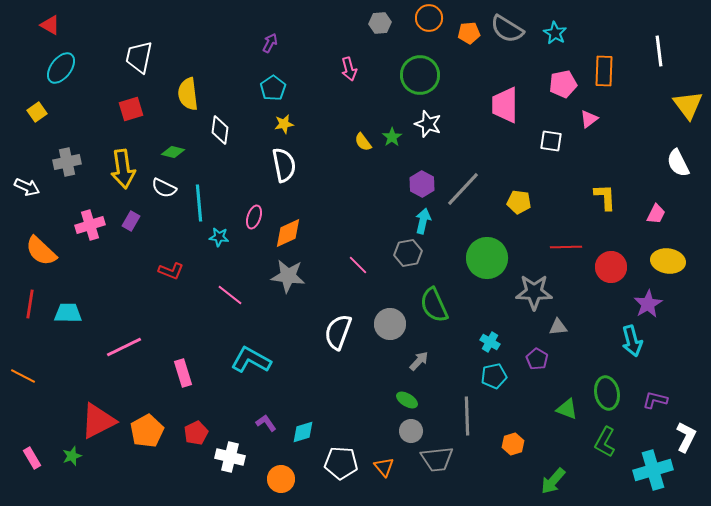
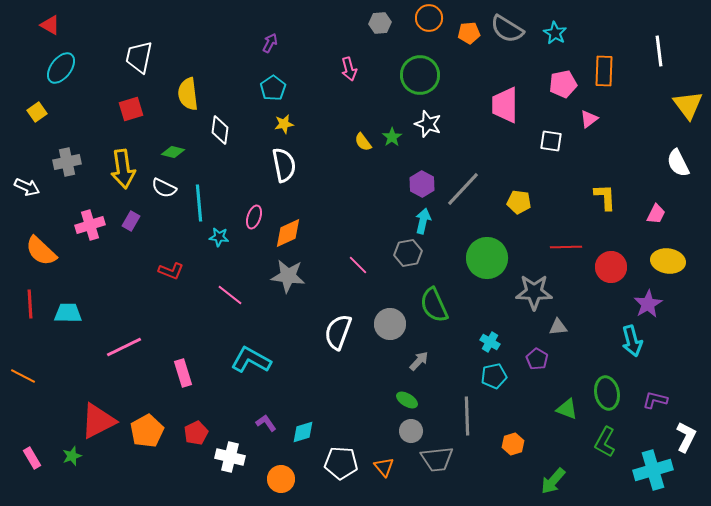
red line at (30, 304): rotated 12 degrees counterclockwise
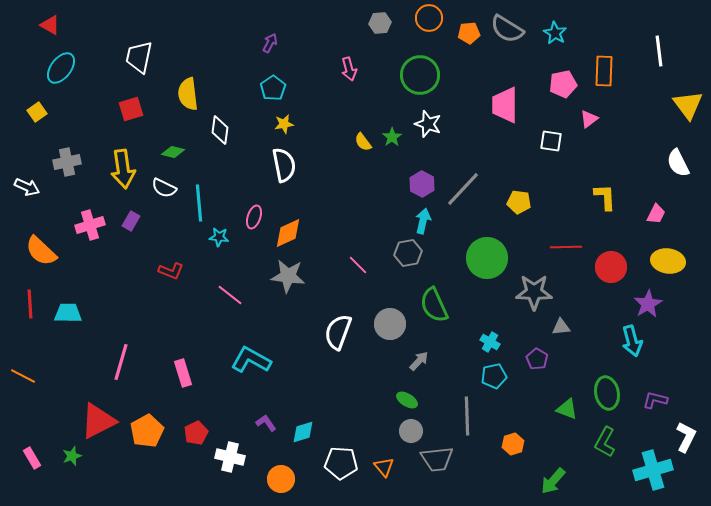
gray triangle at (558, 327): moved 3 px right
pink line at (124, 347): moved 3 px left, 15 px down; rotated 48 degrees counterclockwise
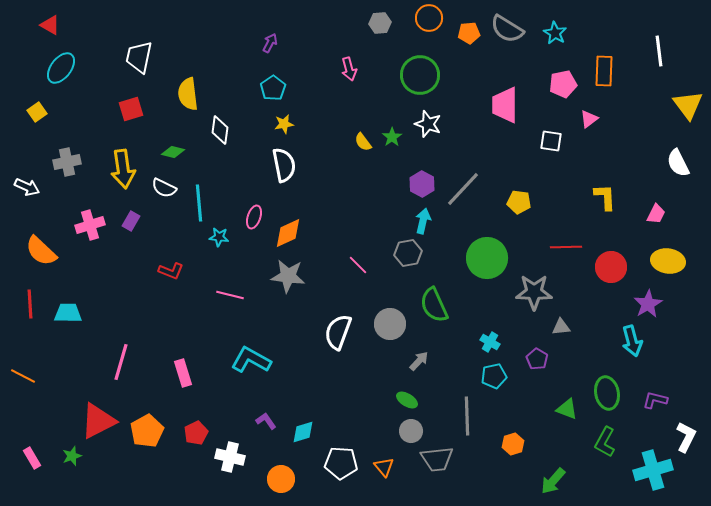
pink line at (230, 295): rotated 24 degrees counterclockwise
purple L-shape at (266, 423): moved 2 px up
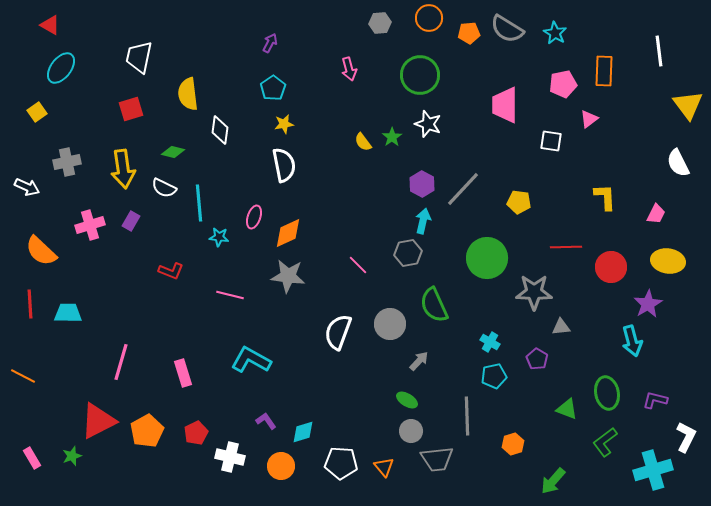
green L-shape at (605, 442): rotated 24 degrees clockwise
orange circle at (281, 479): moved 13 px up
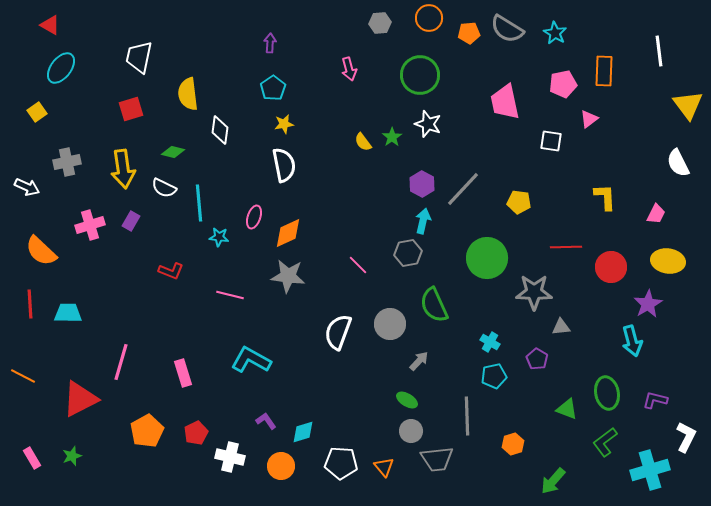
purple arrow at (270, 43): rotated 24 degrees counterclockwise
pink trapezoid at (505, 105): moved 3 px up; rotated 12 degrees counterclockwise
red triangle at (98, 421): moved 18 px left, 22 px up
cyan cross at (653, 470): moved 3 px left
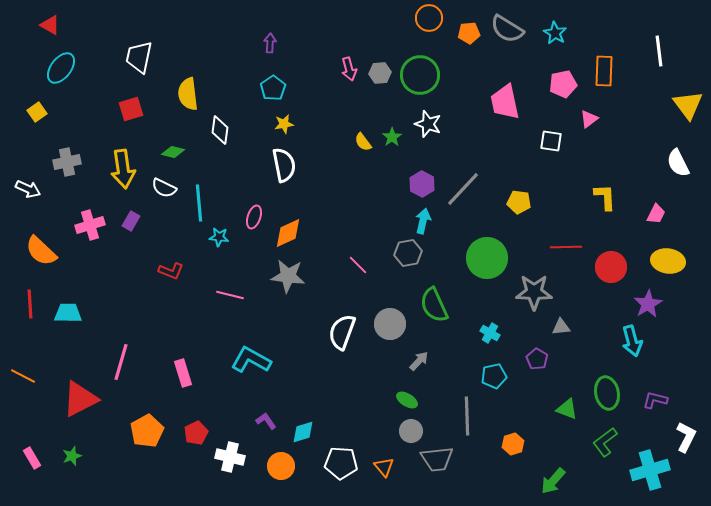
gray hexagon at (380, 23): moved 50 px down
white arrow at (27, 187): moved 1 px right, 2 px down
white semicircle at (338, 332): moved 4 px right
cyan cross at (490, 342): moved 9 px up
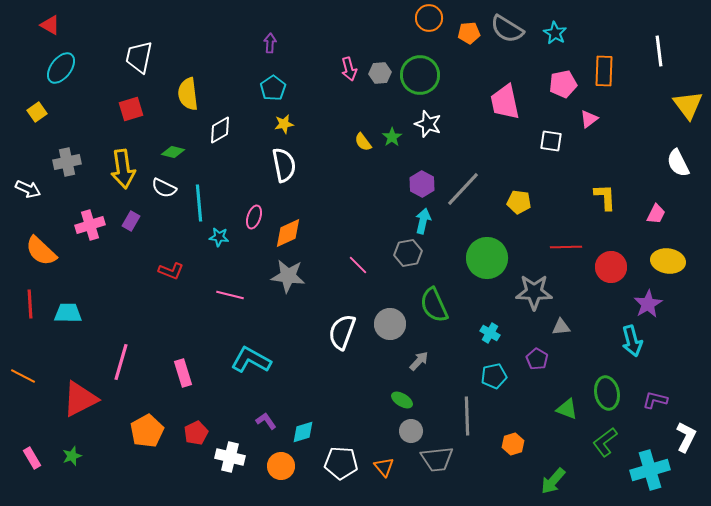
white diamond at (220, 130): rotated 52 degrees clockwise
green ellipse at (407, 400): moved 5 px left
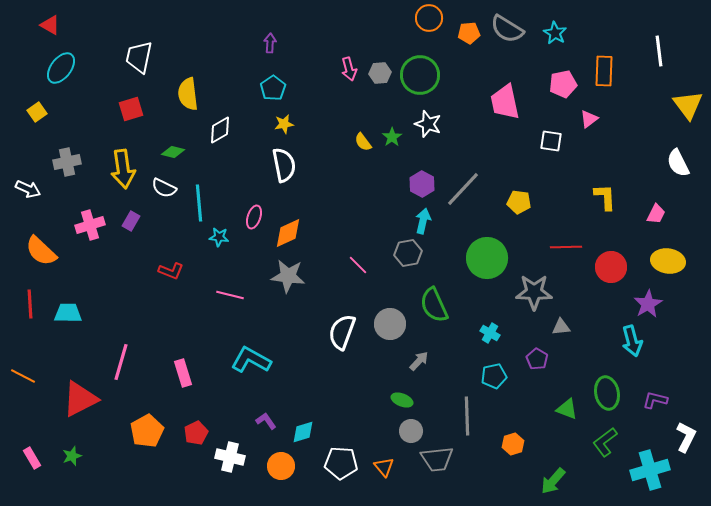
green ellipse at (402, 400): rotated 10 degrees counterclockwise
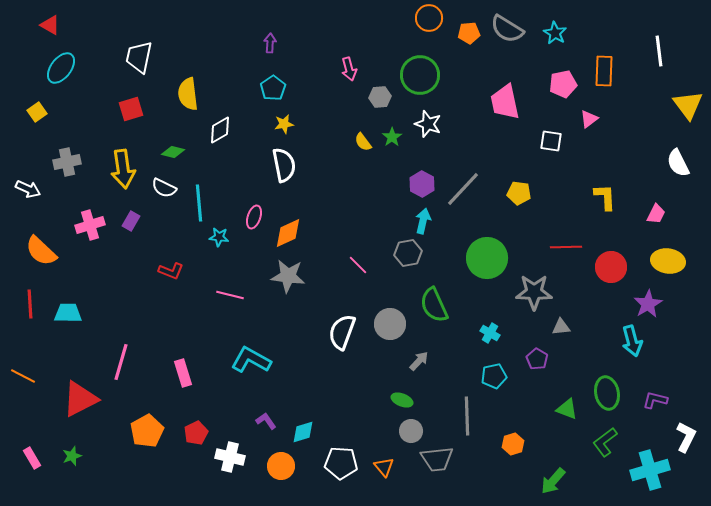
gray hexagon at (380, 73): moved 24 px down
yellow pentagon at (519, 202): moved 9 px up
